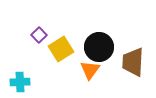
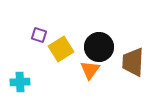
purple square: rotated 28 degrees counterclockwise
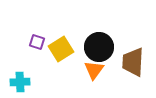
purple square: moved 2 px left, 7 px down
orange triangle: moved 4 px right
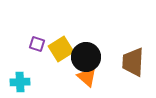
purple square: moved 2 px down
black circle: moved 13 px left, 10 px down
orange triangle: moved 7 px left, 7 px down; rotated 25 degrees counterclockwise
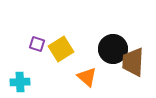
black circle: moved 27 px right, 8 px up
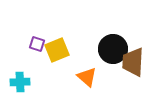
yellow square: moved 4 px left, 1 px down; rotated 10 degrees clockwise
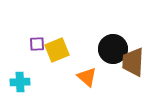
purple square: rotated 21 degrees counterclockwise
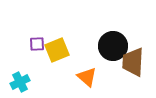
black circle: moved 3 px up
cyan cross: rotated 24 degrees counterclockwise
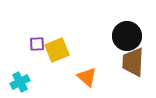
black circle: moved 14 px right, 10 px up
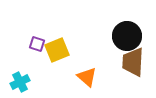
purple square: rotated 21 degrees clockwise
